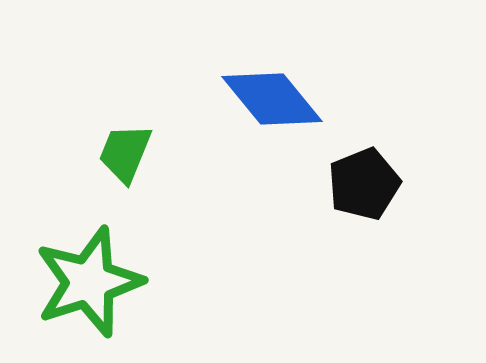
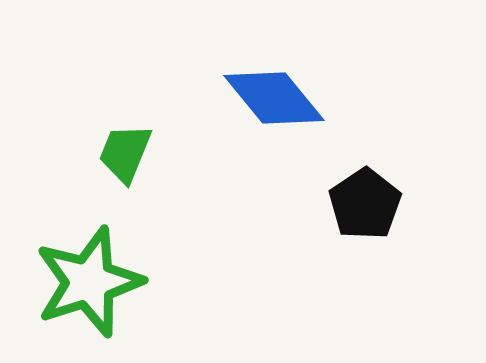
blue diamond: moved 2 px right, 1 px up
black pentagon: moved 1 px right, 20 px down; rotated 12 degrees counterclockwise
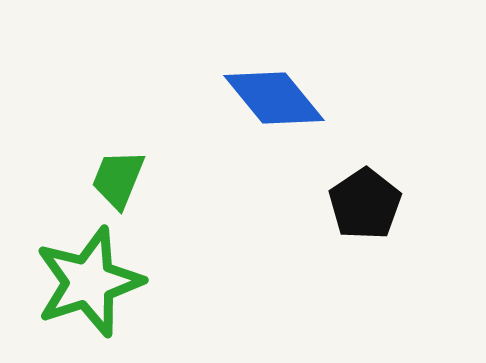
green trapezoid: moved 7 px left, 26 px down
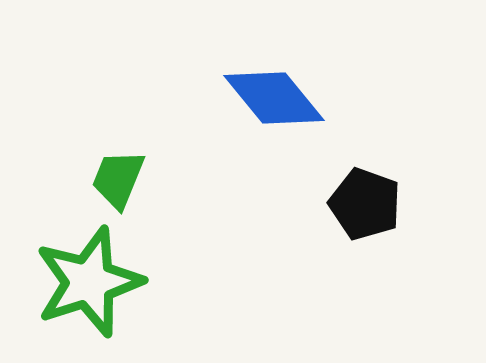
black pentagon: rotated 18 degrees counterclockwise
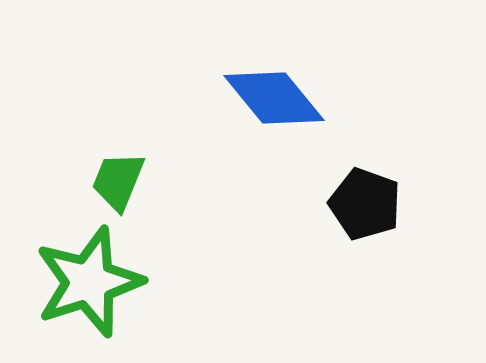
green trapezoid: moved 2 px down
